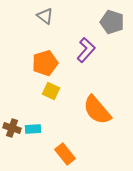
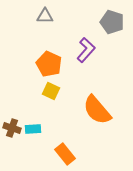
gray triangle: rotated 36 degrees counterclockwise
orange pentagon: moved 4 px right, 1 px down; rotated 30 degrees counterclockwise
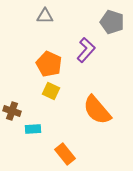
brown cross: moved 17 px up
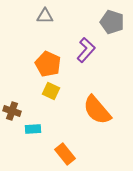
orange pentagon: moved 1 px left
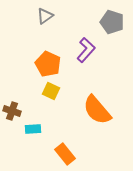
gray triangle: rotated 36 degrees counterclockwise
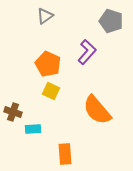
gray pentagon: moved 1 px left, 1 px up
purple L-shape: moved 1 px right, 2 px down
brown cross: moved 1 px right, 1 px down
orange rectangle: rotated 35 degrees clockwise
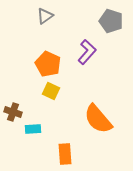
orange semicircle: moved 1 px right, 9 px down
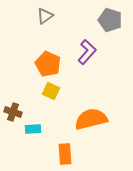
gray pentagon: moved 1 px left, 1 px up
orange semicircle: moved 7 px left; rotated 116 degrees clockwise
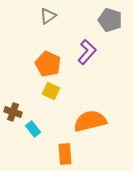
gray triangle: moved 3 px right
orange semicircle: moved 1 px left, 2 px down
cyan rectangle: rotated 56 degrees clockwise
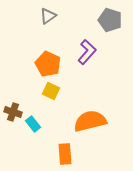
cyan rectangle: moved 5 px up
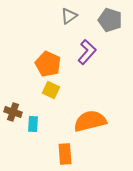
gray triangle: moved 21 px right
yellow square: moved 1 px up
cyan rectangle: rotated 42 degrees clockwise
